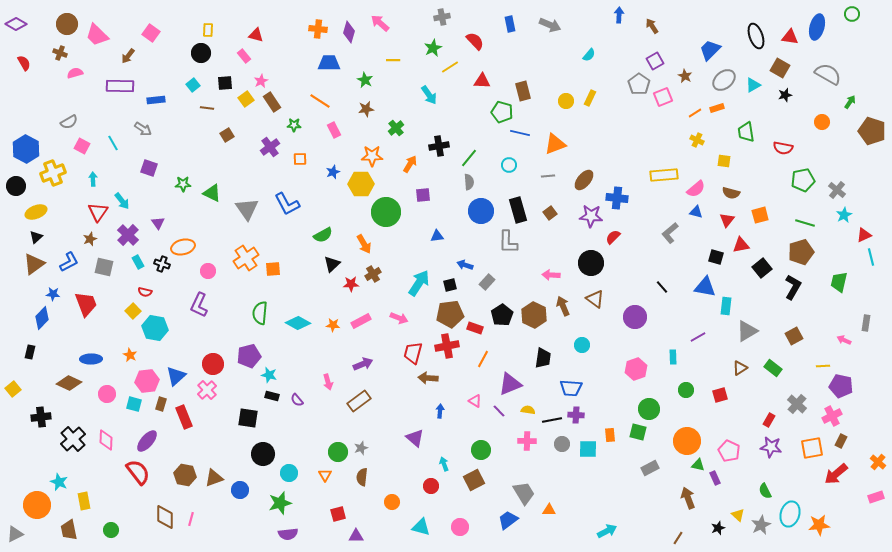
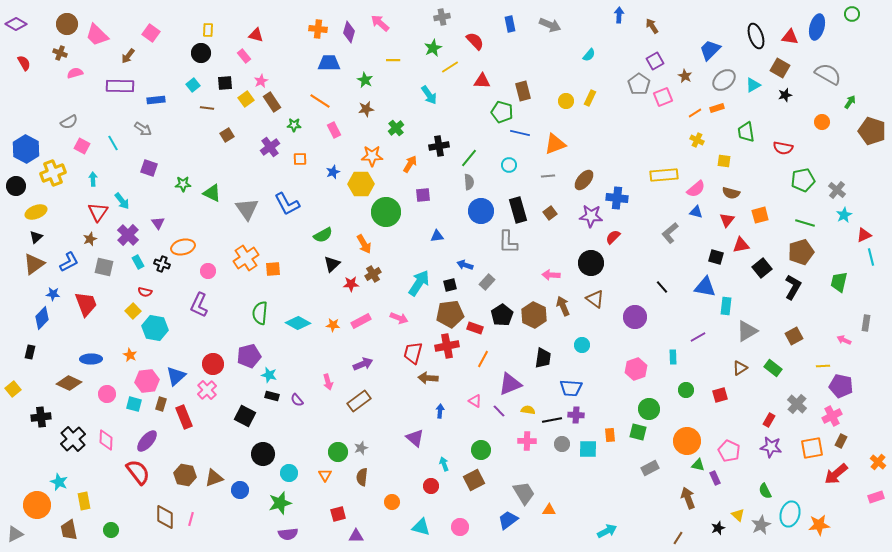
black square at (248, 418): moved 3 px left, 2 px up; rotated 20 degrees clockwise
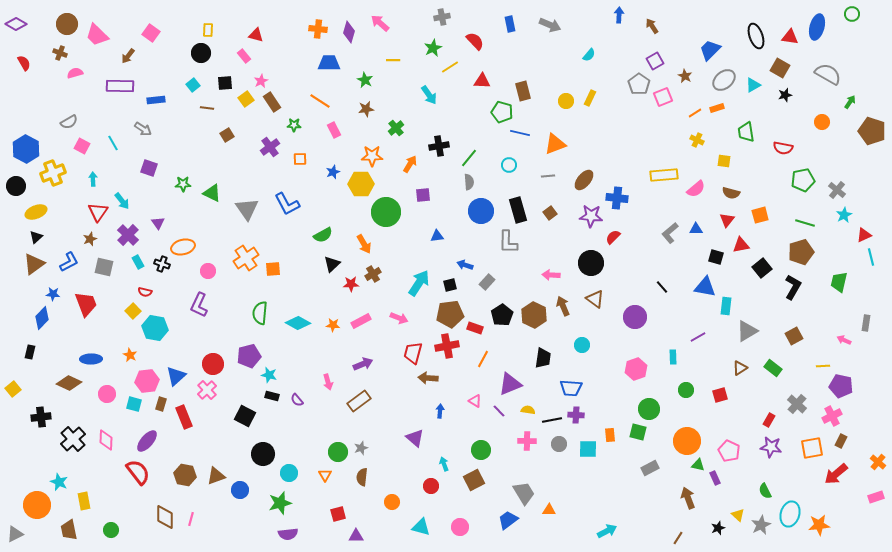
blue triangle at (696, 212): moved 17 px down; rotated 16 degrees counterclockwise
gray circle at (562, 444): moved 3 px left
brown triangle at (214, 478): moved 2 px right, 2 px up
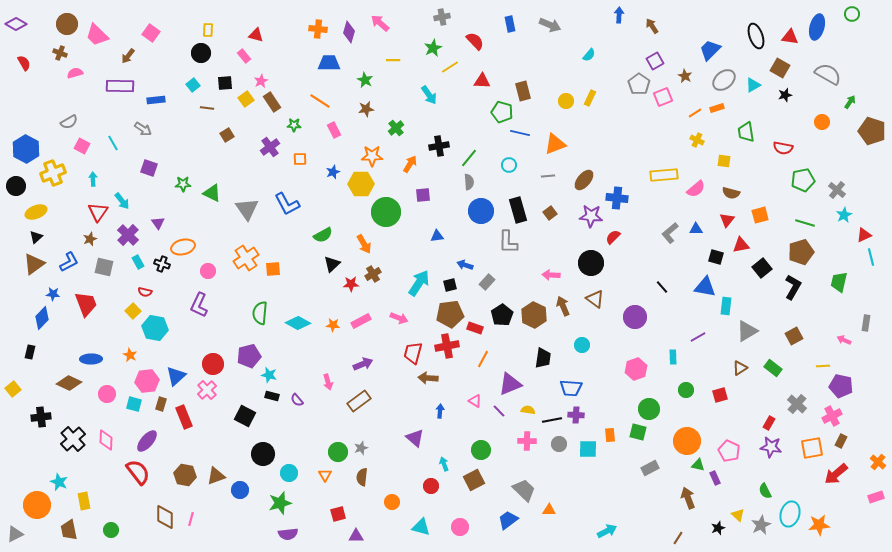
red rectangle at (769, 420): moved 3 px down
gray trapezoid at (524, 493): moved 3 px up; rotated 15 degrees counterclockwise
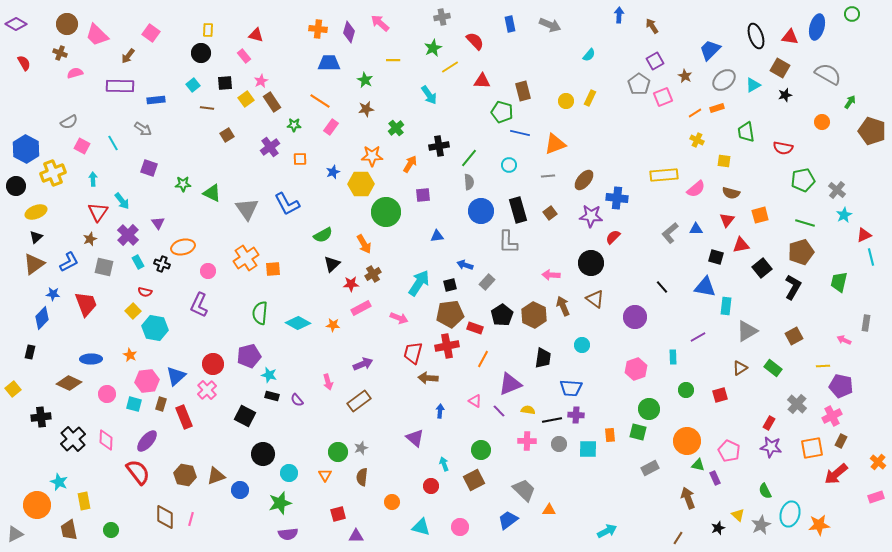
pink rectangle at (334, 130): moved 3 px left, 3 px up; rotated 63 degrees clockwise
pink rectangle at (361, 321): moved 13 px up
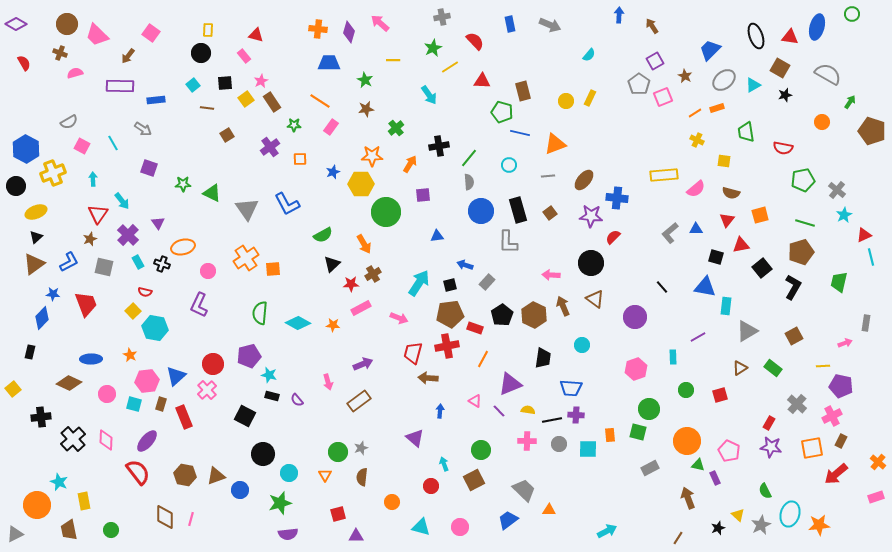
red triangle at (98, 212): moved 2 px down
pink arrow at (844, 340): moved 1 px right, 3 px down; rotated 136 degrees clockwise
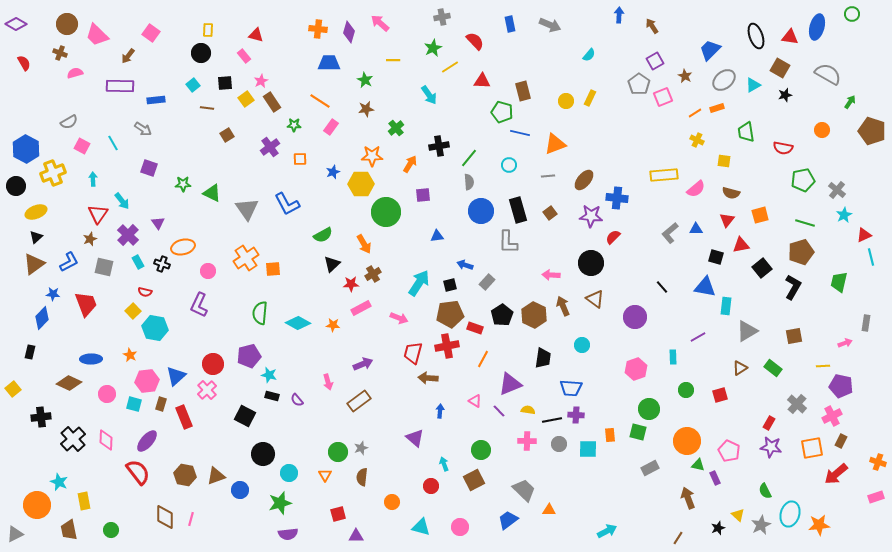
orange circle at (822, 122): moved 8 px down
brown square at (794, 336): rotated 18 degrees clockwise
orange cross at (878, 462): rotated 21 degrees counterclockwise
